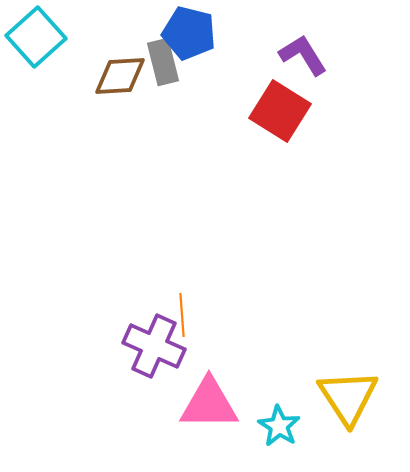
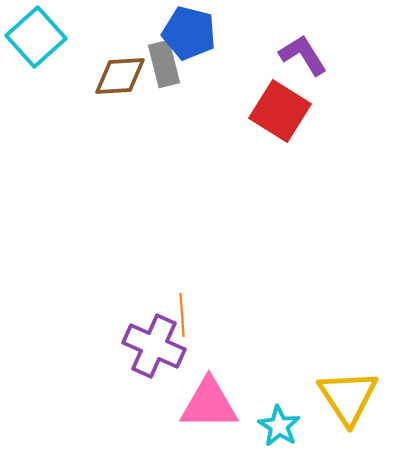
gray rectangle: moved 1 px right, 2 px down
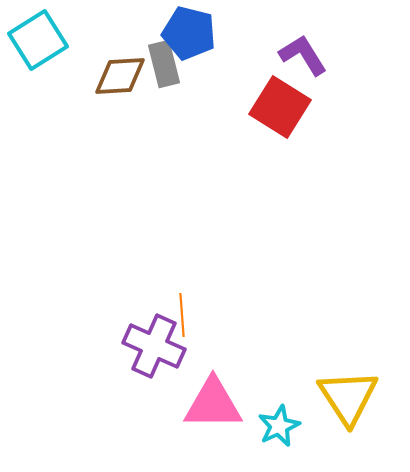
cyan square: moved 2 px right, 3 px down; rotated 10 degrees clockwise
red square: moved 4 px up
pink triangle: moved 4 px right
cyan star: rotated 15 degrees clockwise
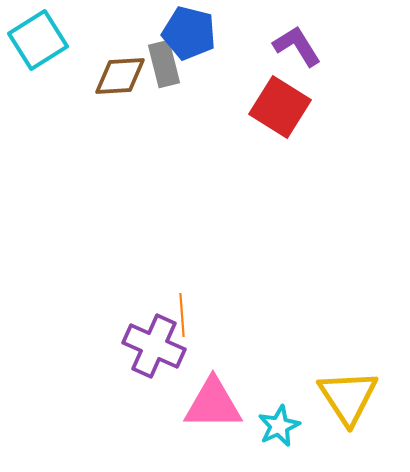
purple L-shape: moved 6 px left, 9 px up
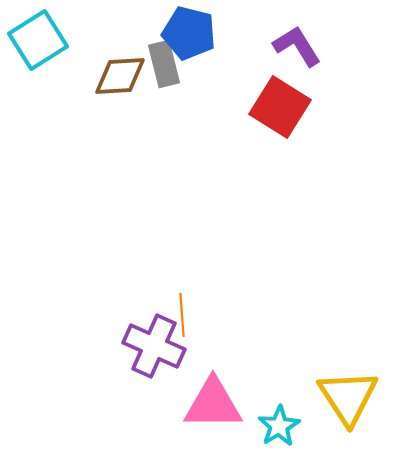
cyan star: rotated 6 degrees counterclockwise
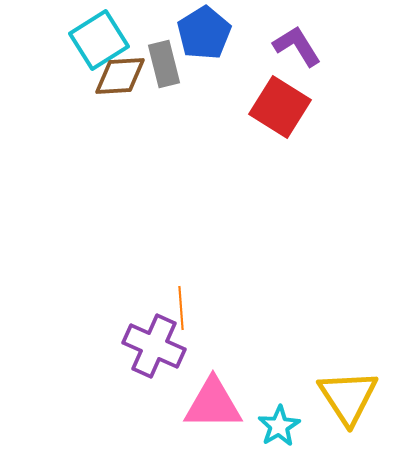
blue pentagon: moved 15 px right; rotated 26 degrees clockwise
cyan square: moved 61 px right
orange line: moved 1 px left, 7 px up
